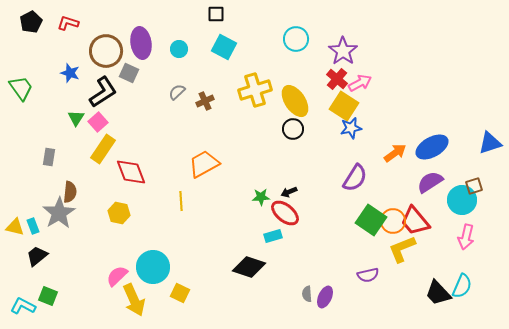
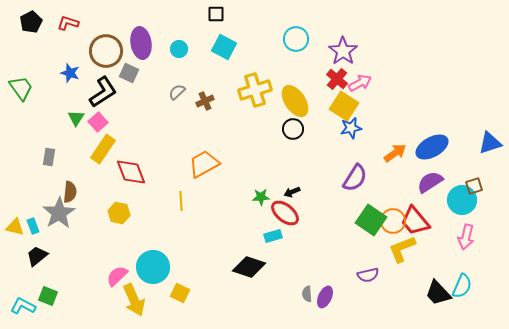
black arrow at (289, 192): moved 3 px right
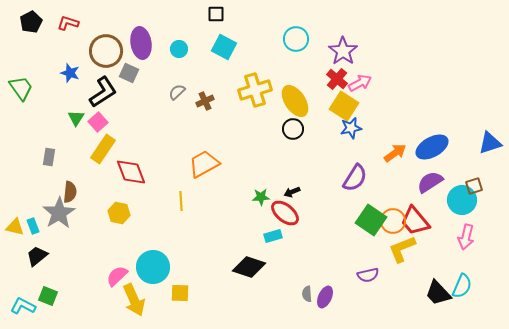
yellow square at (180, 293): rotated 24 degrees counterclockwise
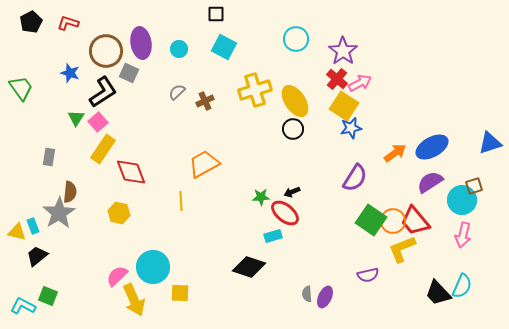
yellow triangle at (15, 227): moved 2 px right, 5 px down
pink arrow at (466, 237): moved 3 px left, 2 px up
